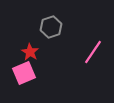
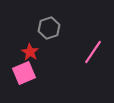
gray hexagon: moved 2 px left, 1 px down
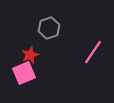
red star: moved 3 px down; rotated 18 degrees clockwise
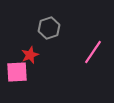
pink square: moved 7 px left, 1 px up; rotated 20 degrees clockwise
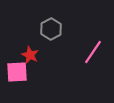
gray hexagon: moved 2 px right, 1 px down; rotated 10 degrees counterclockwise
red star: rotated 24 degrees counterclockwise
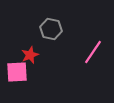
gray hexagon: rotated 20 degrees counterclockwise
red star: rotated 24 degrees clockwise
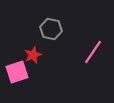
red star: moved 3 px right
pink square: rotated 15 degrees counterclockwise
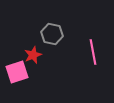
gray hexagon: moved 1 px right, 5 px down
pink line: rotated 45 degrees counterclockwise
